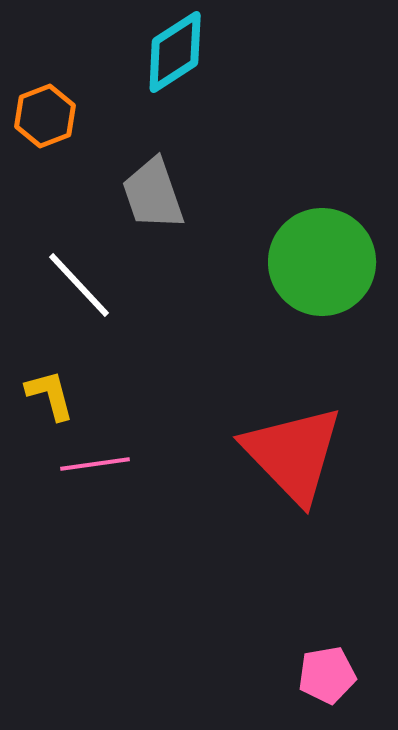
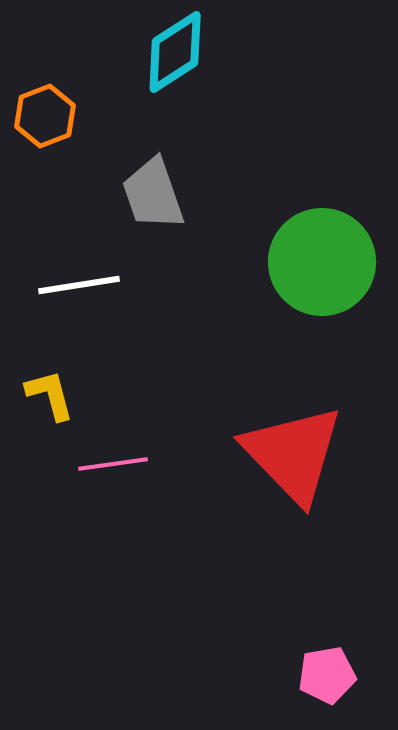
white line: rotated 56 degrees counterclockwise
pink line: moved 18 px right
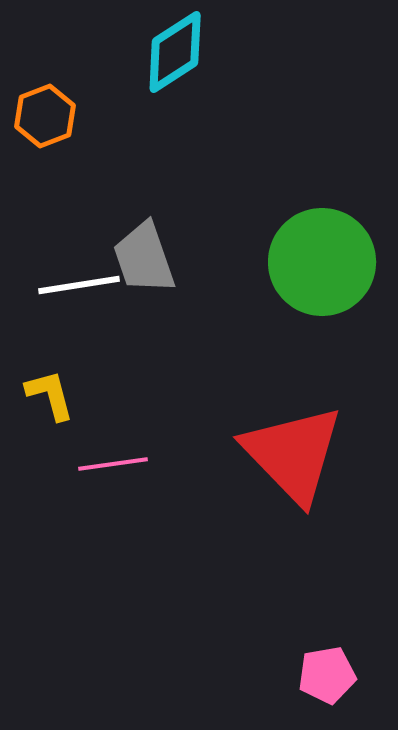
gray trapezoid: moved 9 px left, 64 px down
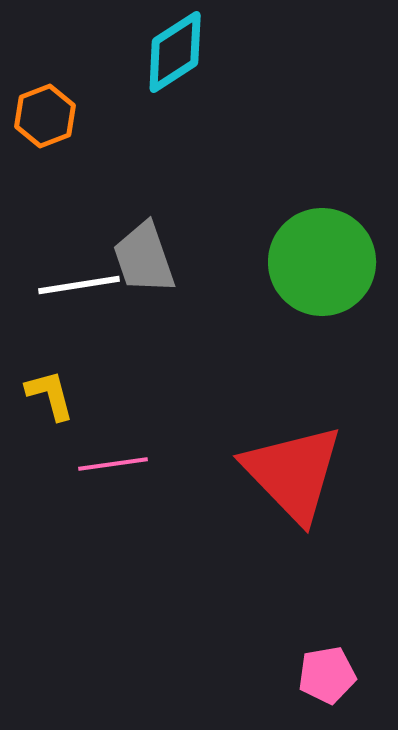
red triangle: moved 19 px down
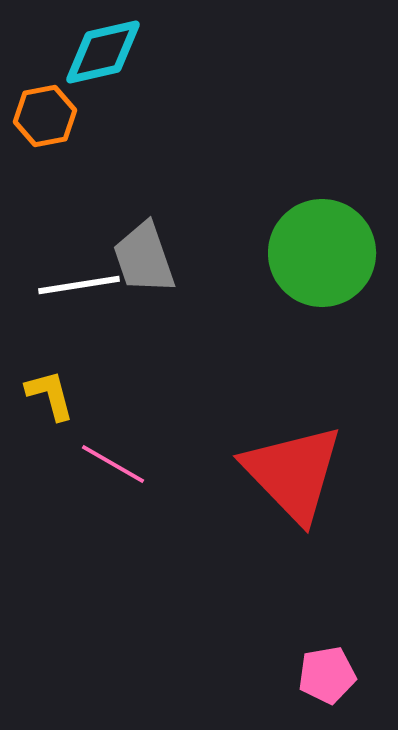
cyan diamond: moved 72 px left; rotated 20 degrees clockwise
orange hexagon: rotated 10 degrees clockwise
green circle: moved 9 px up
pink line: rotated 38 degrees clockwise
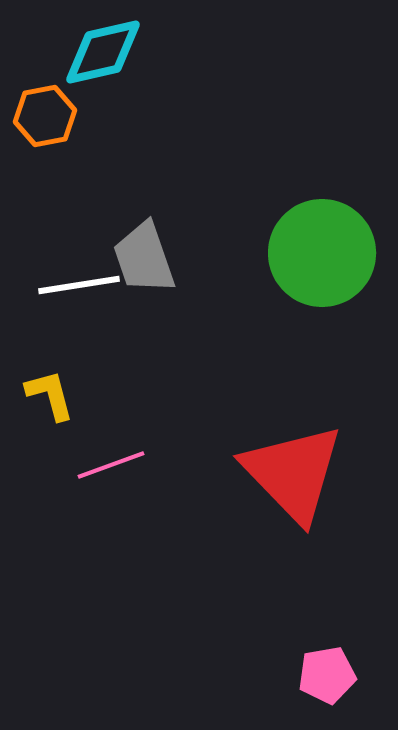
pink line: moved 2 px left, 1 px down; rotated 50 degrees counterclockwise
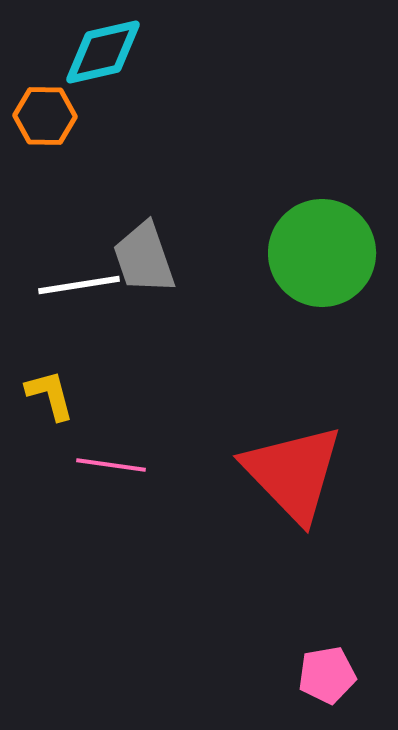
orange hexagon: rotated 12 degrees clockwise
pink line: rotated 28 degrees clockwise
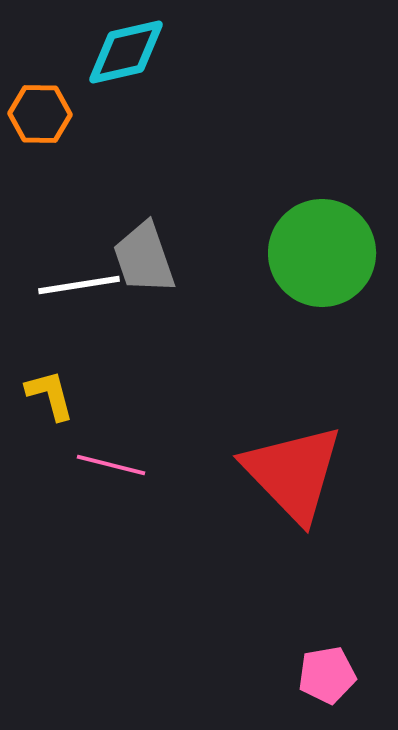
cyan diamond: moved 23 px right
orange hexagon: moved 5 px left, 2 px up
pink line: rotated 6 degrees clockwise
